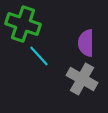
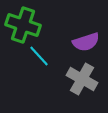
green cross: moved 1 px down
purple semicircle: moved 1 px up; rotated 108 degrees counterclockwise
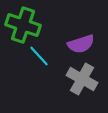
purple semicircle: moved 5 px left, 2 px down
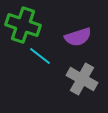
purple semicircle: moved 3 px left, 7 px up
cyan line: moved 1 px right; rotated 10 degrees counterclockwise
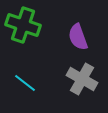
purple semicircle: rotated 88 degrees clockwise
cyan line: moved 15 px left, 27 px down
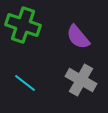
purple semicircle: rotated 20 degrees counterclockwise
gray cross: moved 1 px left, 1 px down
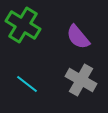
green cross: rotated 12 degrees clockwise
cyan line: moved 2 px right, 1 px down
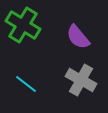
cyan line: moved 1 px left
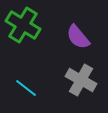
cyan line: moved 4 px down
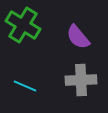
gray cross: rotated 32 degrees counterclockwise
cyan line: moved 1 px left, 2 px up; rotated 15 degrees counterclockwise
